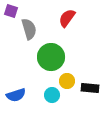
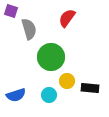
cyan circle: moved 3 px left
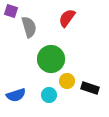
gray semicircle: moved 2 px up
green circle: moved 2 px down
black rectangle: rotated 12 degrees clockwise
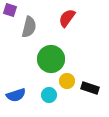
purple square: moved 1 px left, 1 px up
gray semicircle: rotated 30 degrees clockwise
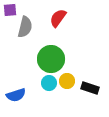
purple square: rotated 24 degrees counterclockwise
red semicircle: moved 9 px left
gray semicircle: moved 4 px left
cyan circle: moved 12 px up
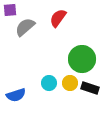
gray semicircle: rotated 145 degrees counterclockwise
green circle: moved 31 px right
yellow circle: moved 3 px right, 2 px down
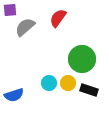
yellow circle: moved 2 px left
black rectangle: moved 1 px left, 2 px down
blue semicircle: moved 2 px left
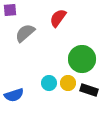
gray semicircle: moved 6 px down
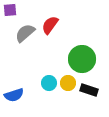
red semicircle: moved 8 px left, 7 px down
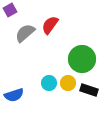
purple square: rotated 24 degrees counterclockwise
